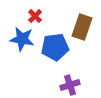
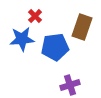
blue star: rotated 15 degrees counterclockwise
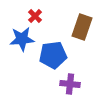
blue pentagon: moved 2 px left, 8 px down
purple cross: moved 1 px up; rotated 24 degrees clockwise
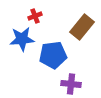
red cross: rotated 24 degrees clockwise
brown rectangle: rotated 20 degrees clockwise
purple cross: moved 1 px right
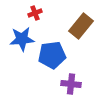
red cross: moved 3 px up
brown rectangle: moved 1 px left, 1 px up
blue pentagon: moved 1 px left
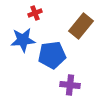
blue star: moved 1 px right, 1 px down
purple cross: moved 1 px left, 1 px down
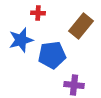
red cross: moved 3 px right; rotated 24 degrees clockwise
blue star: moved 2 px left; rotated 10 degrees counterclockwise
purple cross: moved 4 px right
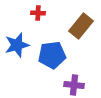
blue star: moved 4 px left, 5 px down
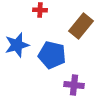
red cross: moved 2 px right, 3 px up
blue pentagon: rotated 20 degrees clockwise
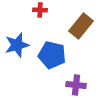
purple cross: moved 2 px right
